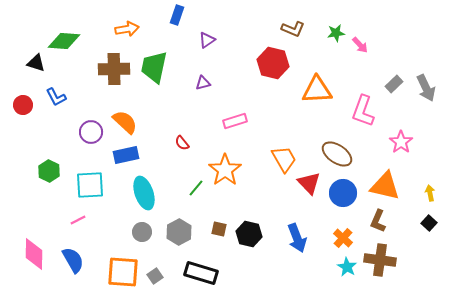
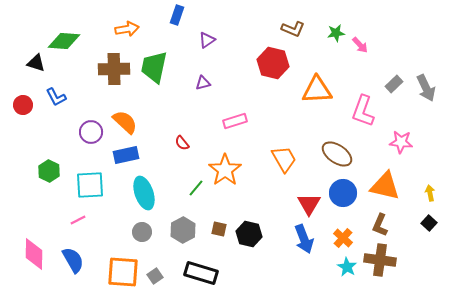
pink star at (401, 142): rotated 30 degrees counterclockwise
red triangle at (309, 183): moved 21 px down; rotated 15 degrees clockwise
brown L-shape at (378, 221): moved 2 px right, 4 px down
gray hexagon at (179, 232): moved 4 px right, 2 px up
blue arrow at (297, 238): moved 7 px right, 1 px down
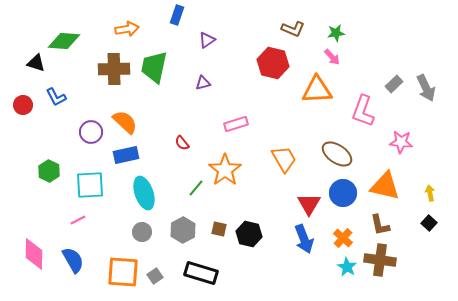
pink arrow at (360, 45): moved 28 px left, 12 px down
pink rectangle at (235, 121): moved 1 px right, 3 px down
brown L-shape at (380, 225): rotated 35 degrees counterclockwise
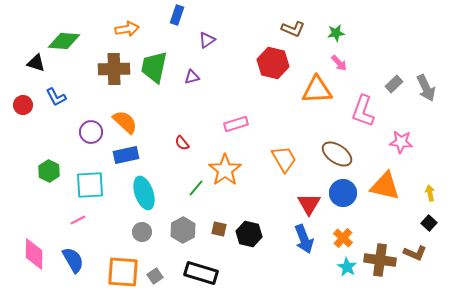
pink arrow at (332, 57): moved 7 px right, 6 px down
purple triangle at (203, 83): moved 11 px left, 6 px up
brown L-shape at (380, 225): moved 35 px right, 28 px down; rotated 55 degrees counterclockwise
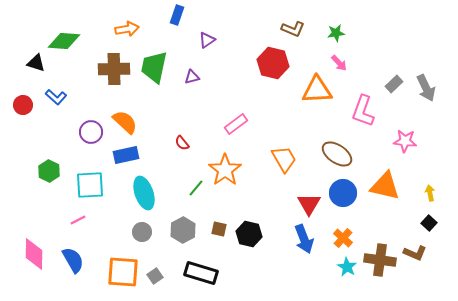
blue L-shape at (56, 97): rotated 20 degrees counterclockwise
pink rectangle at (236, 124): rotated 20 degrees counterclockwise
pink star at (401, 142): moved 4 px right, 1 px up
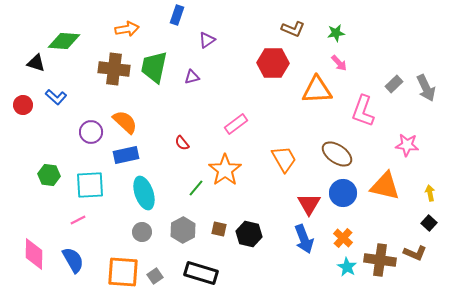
red hexagon at (273, 63): rotated 12 degrees counterclockwise
brown cross at (114, 69): rotated 8 degrees clockwise
pink star at (405, 141): moved 2 px right, 4 px down
green hexagon at (49, 171): moved 4 px down; rotated 20 degrees counterclockwise
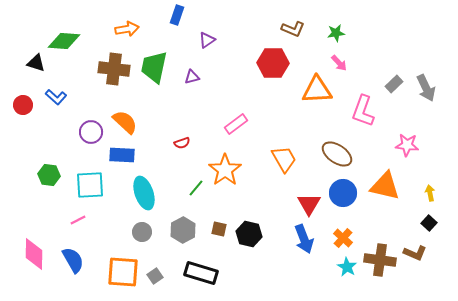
red semicircle at (182, 143): rotated 70 degrees counterclockwise
blue rectangle at (126, 155): moved 4 px left; rotated 15 degrees clockwise
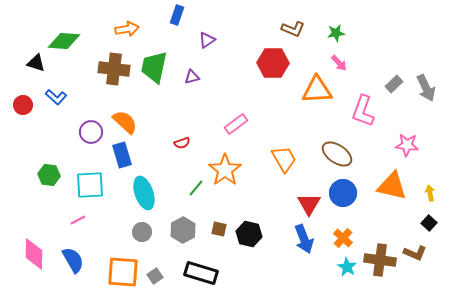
blue rectangle at (122, 155): rotated 70 degrees clockwise
orange triangle at (385, 186): moved 7 px right
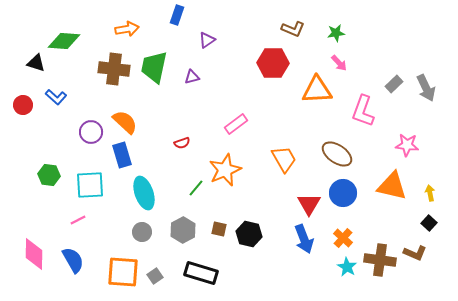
orange star at (225, 170): rotated 12 degrees clockwise
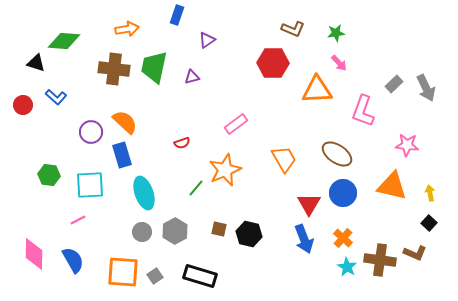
gray hexagon at (183, 230): moved 8 px left, 1 px down
black rectangle at (201, 273): moved 1 px left, 3 px down
